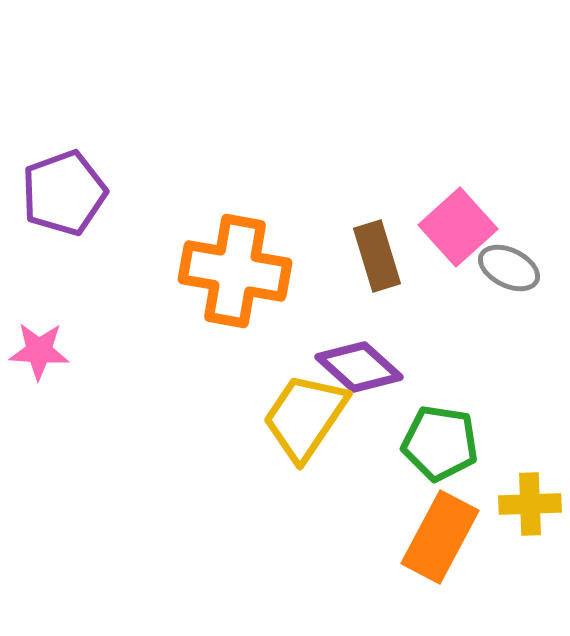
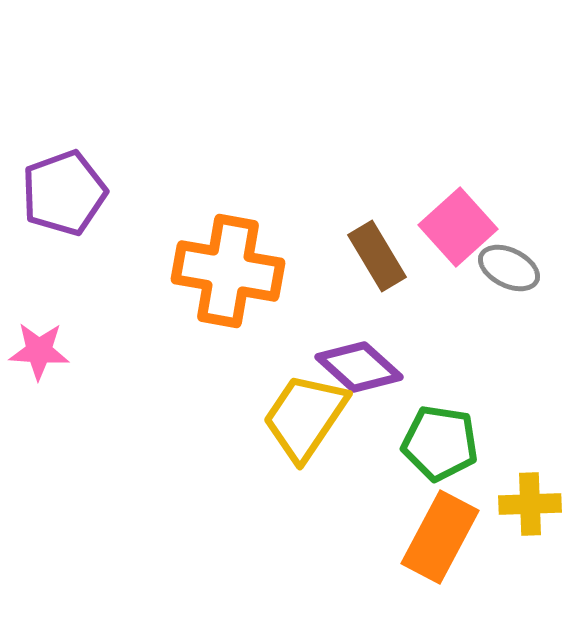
brown rectangle: rotated 14 degrees counterclockwise
orange cross: moved 7 px left
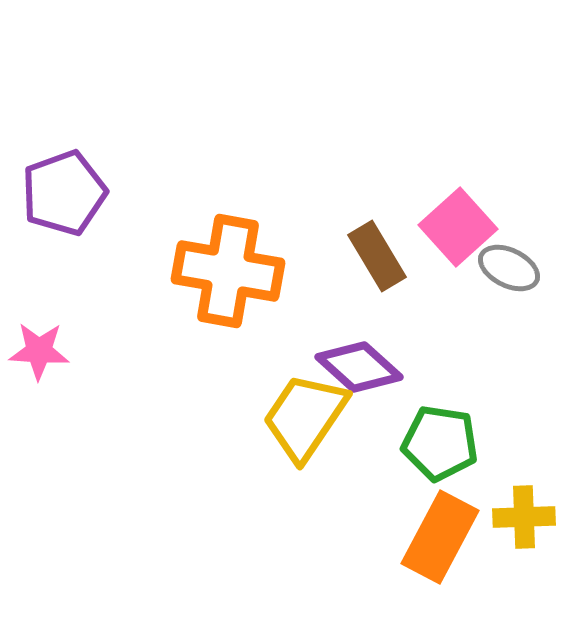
yellow cross: moved 6 px left, 13 px down
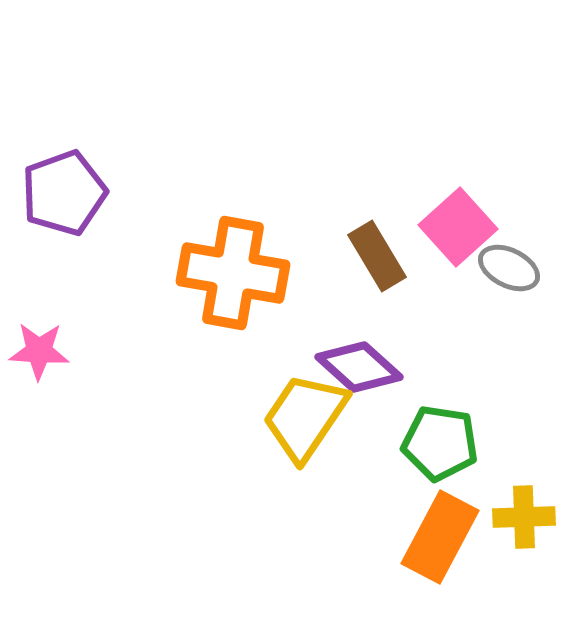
orange cross: moved 5 px right, 2 px down
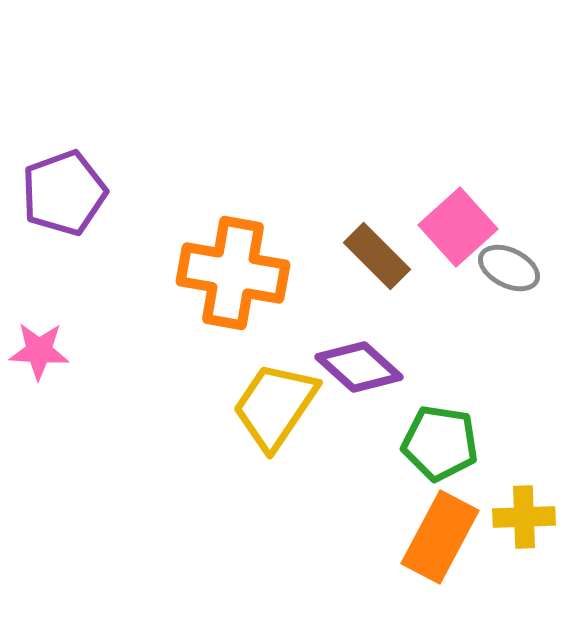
brown rectangle: rotated 14 degrees counterclockwise
yellow trapezoid: moved 30 px left, 11 px up
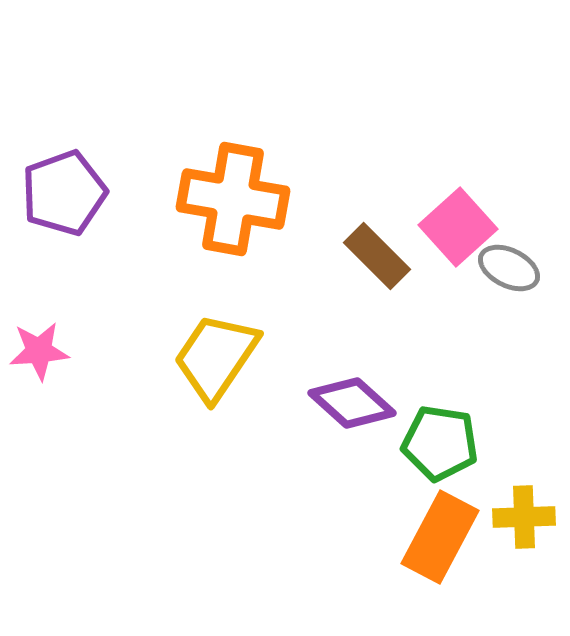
orange cross: moved 74 px up
pink star: rotated 8 degrees counterclockwise
purple diamond: moved 7 px left, 36 px down
yellow trapezoid: moved 59 px left, 49 px up
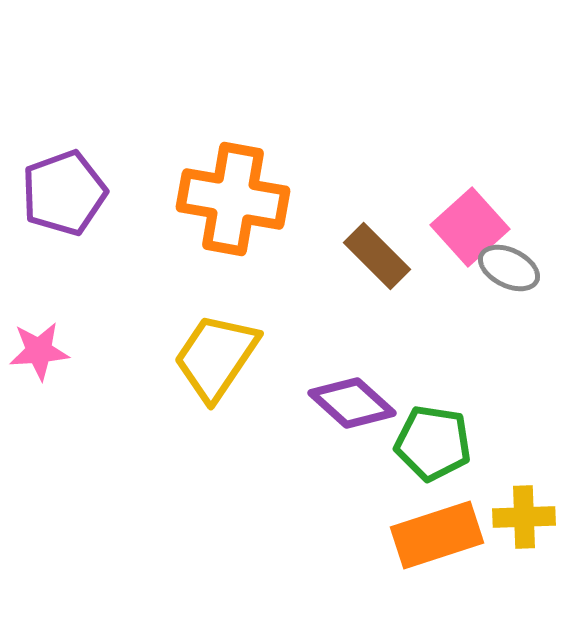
pink square: moved 12 px right
green pentagon: moved 7 px left
orange rectangle: moved 3 px left, 2 px up; rotated 44 degrees clockwise
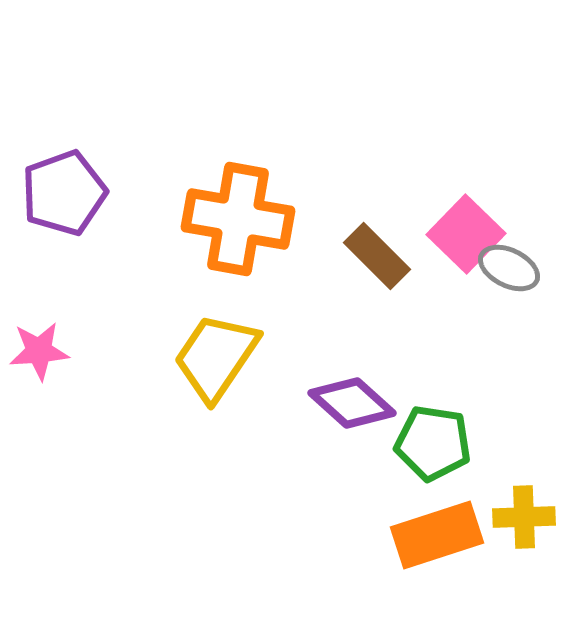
orange cross: moved 5 px right, 20 px down
pink square: moved 4 px left, 7 px down; rotated 4 degrees counterclockwise
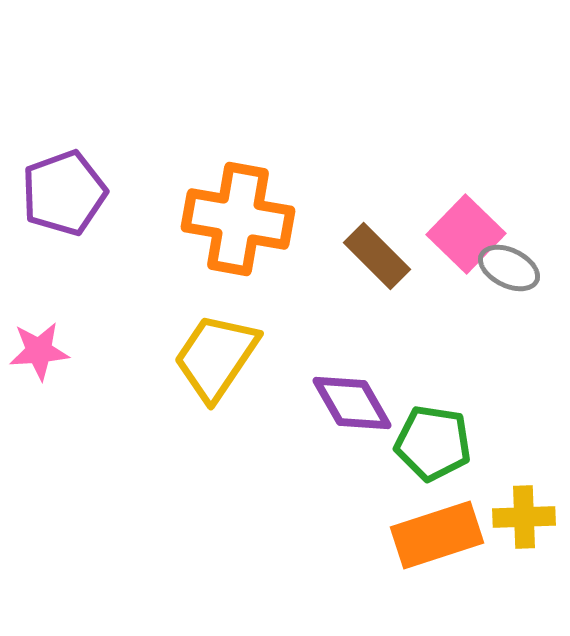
purple diamond: rotated 18 degrees clockwise
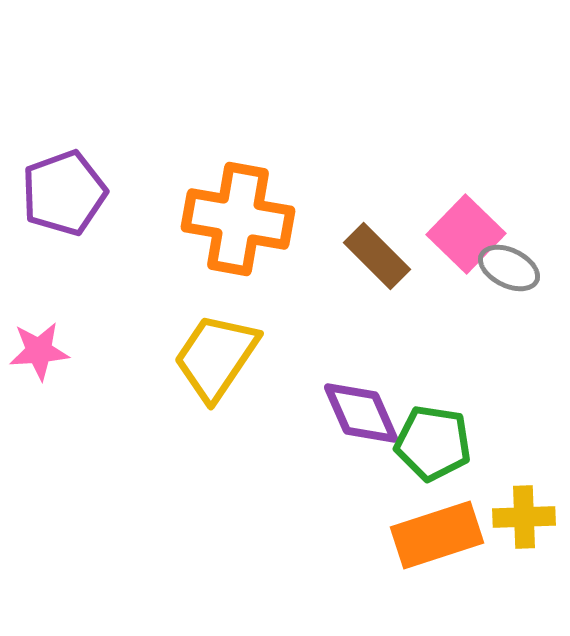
purple diamond: moved 9 px right, 10 px down; rotated 6 degrees clockwise
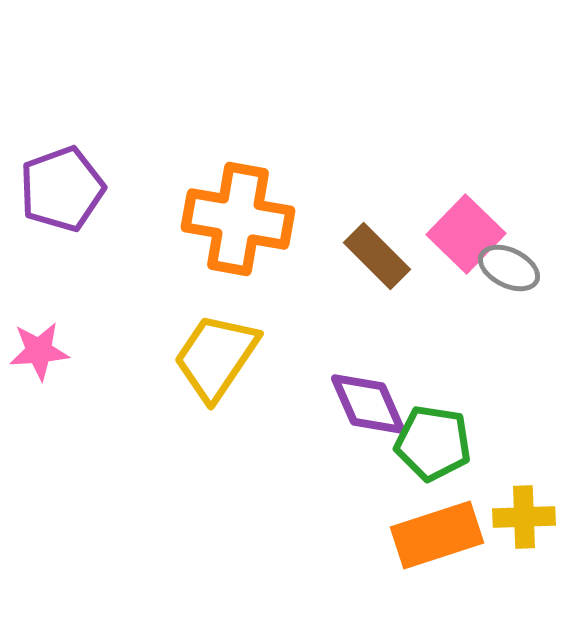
purple pentagon: moved 2 px left, 4 px up
purple diamond: moved 7 px right, 9 px up
